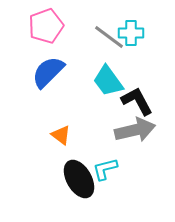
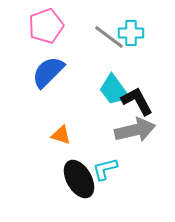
cyan trapezoid: moved 6 px right, 9 px down
orange triangle: rotated 20 degrees counterclockwise
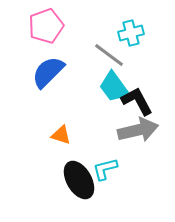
cyan cross: rotated 15 degrees counterclockwise
gray line: moved 18 px down
cyan trapezoid: moved 3 px up
gray arrow: moved 3 px right
black ellipse: moved 1 px down
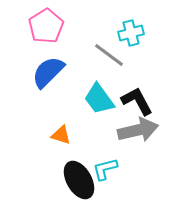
pink pentagon: rotated 12 degrees counterclockwise
cyan trapezoid: moved 15 px left, 12 px down
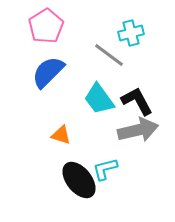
black ellipse: rotated 9 degrees counterclockwise
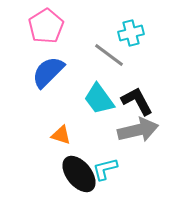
black ellipse: moved 6 px up
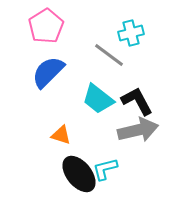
cyan trapezoid: moved 1 px left; rotated 16 degrees counterclockwise
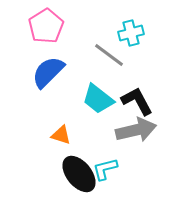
gray arrow: moved 2 px left
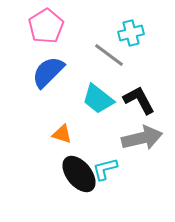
black L-shape: moved 2 px right, 1 px up
gray arrow: moved 6 px right, 8 px down
orange triangle: moved 1 px right, 1 px up
